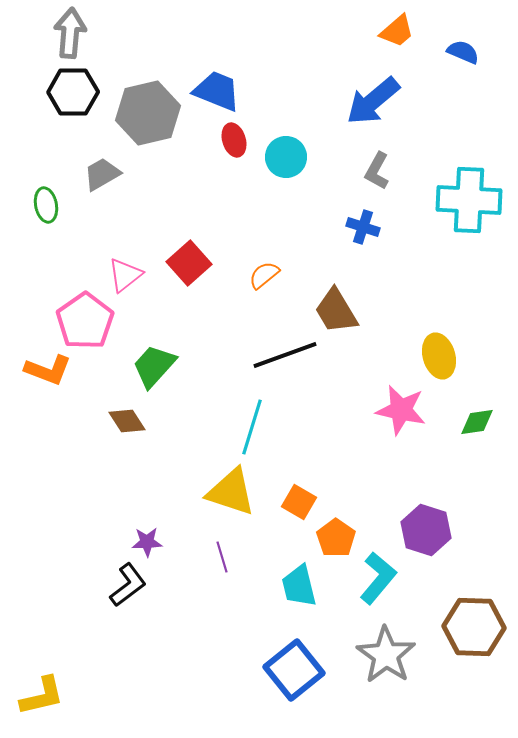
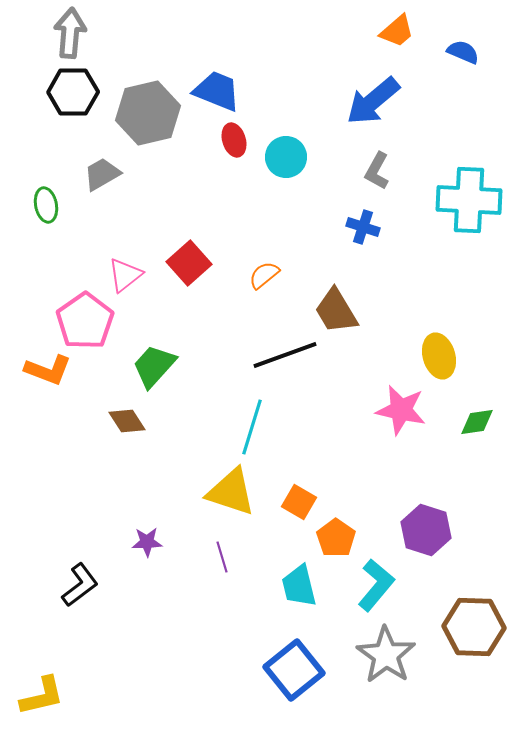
cyan L-shape: moved 2 px left, 7 px down
black L-shape: moved 48 px left
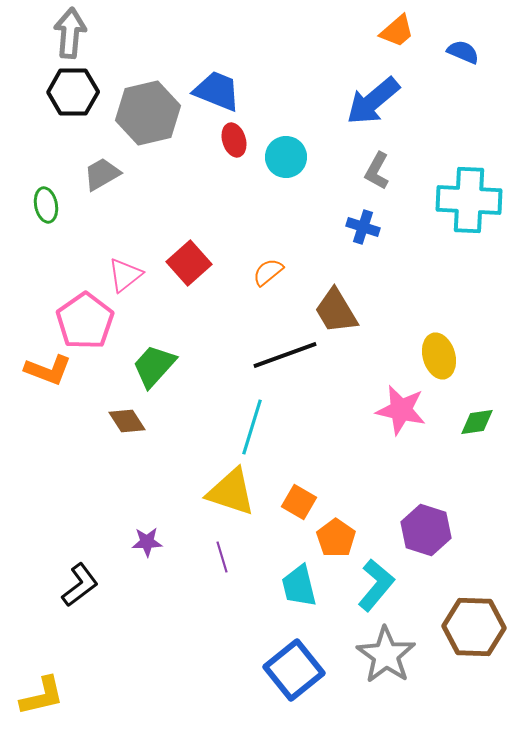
orange semicircle: moved 4 px right, 3 px up
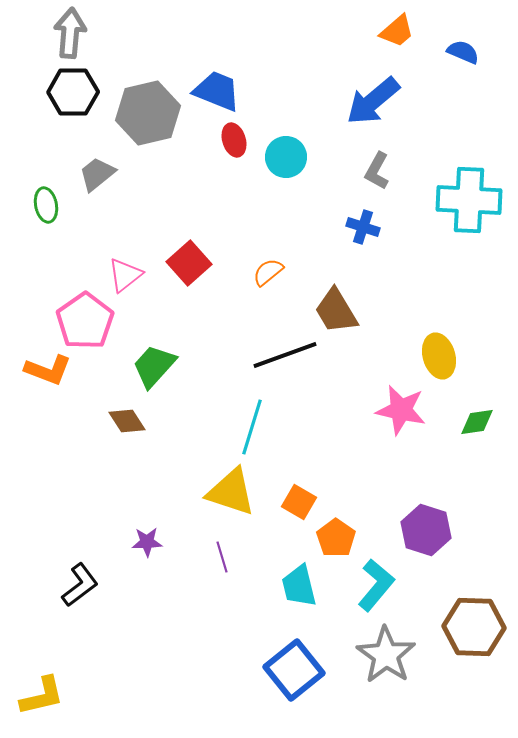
gray trapezoid: moved 5 px left; rotated 9 degrees counterclockwise
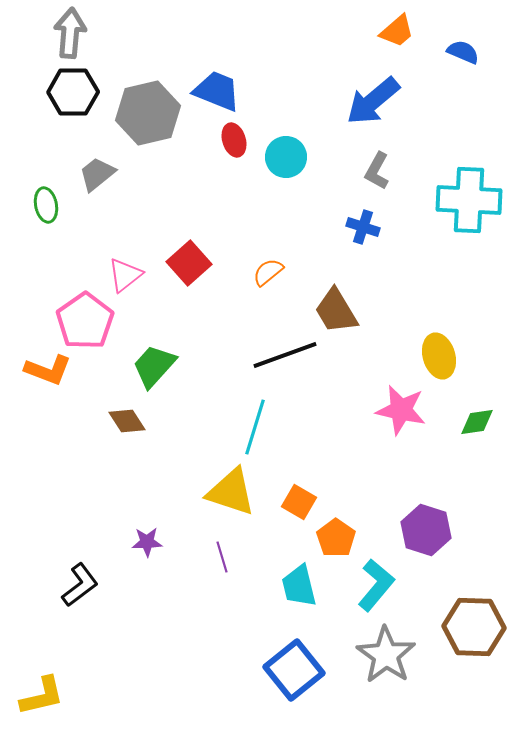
cyan line: moved 3 px right
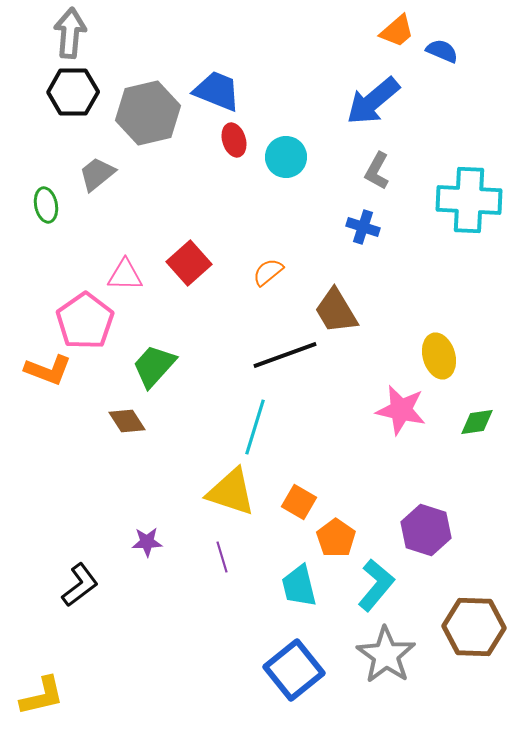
blue semicircle: moved 21 px left, 1 px up
pink triangle: rotated 39 degrees clockwise
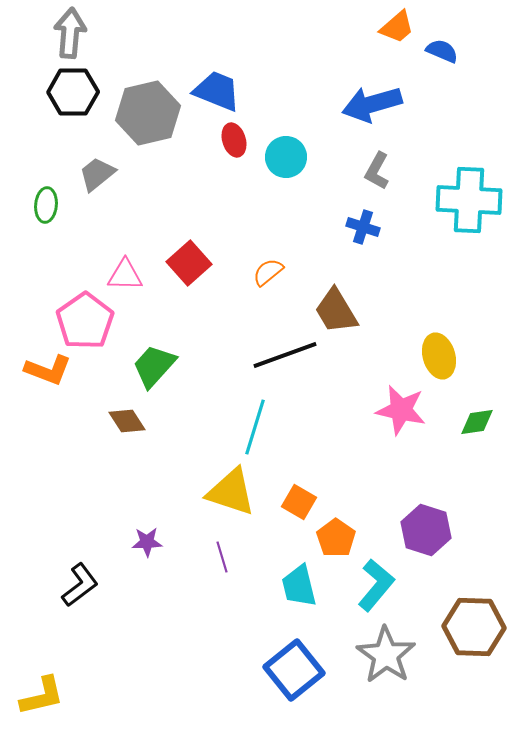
orange trapezoid: moved 4 px up
blue arrow: moved 1 px left, 3 px down; rotated 24 degrees clockwise
green ellipse: rotated 16 degrees clockwise
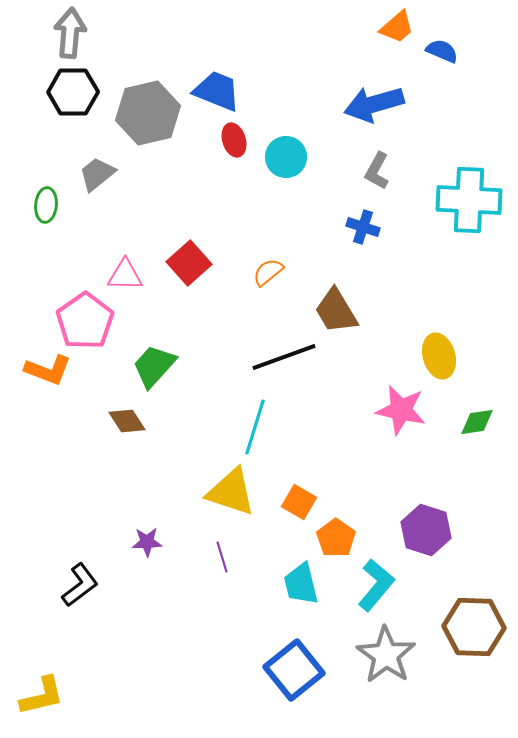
blue arrow: moved 2 px right
black line: moved 1 px left, 2 px down
cyan trapezoid: moved 2 px right, 2 px up
